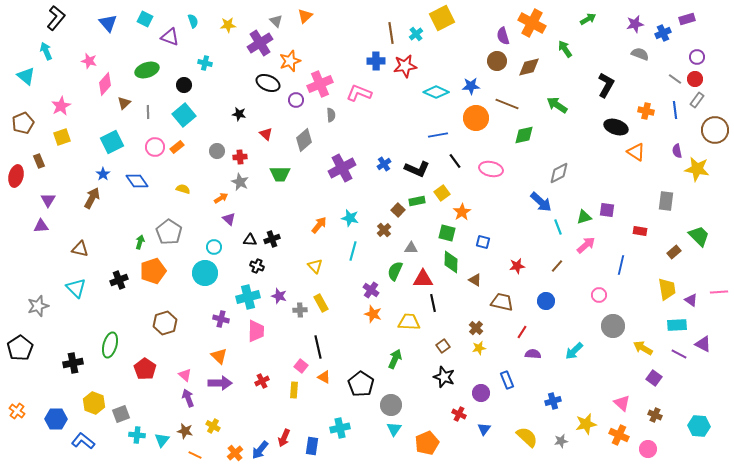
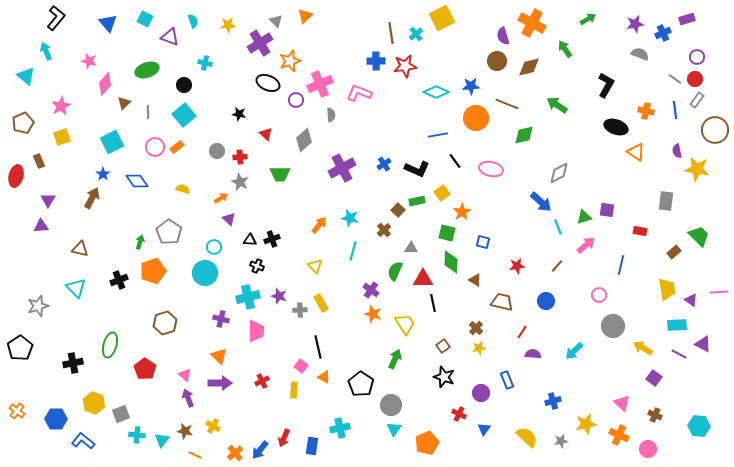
yellow trapezoid at (409, 322): moved 4 px left, 2 px down; rotated 55 degrees clockwise
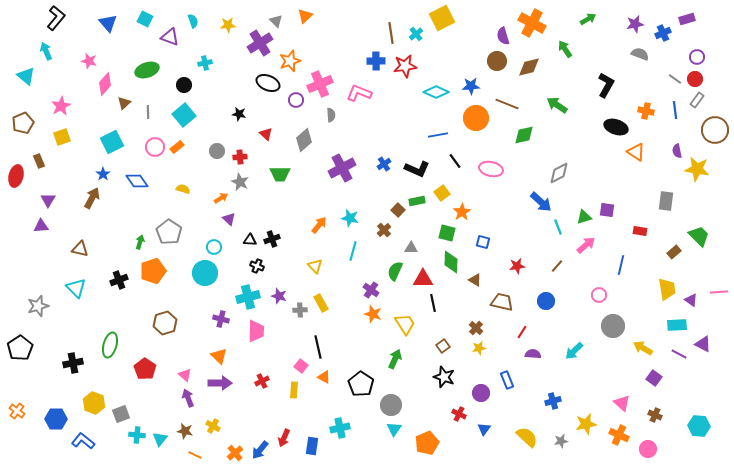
cyan cross at (205, 63): rotated 24 degrees counterclockwise
cyan triangle at (162, 440): moved 2 px left, 1 px up
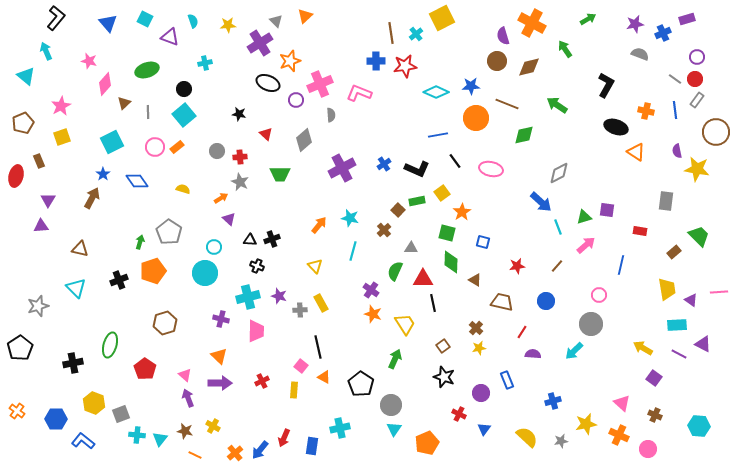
black circle at (184, 85): moved 4 px down
brown circle at (715, 130): moved 1 px right, 2 px down
gray circle at (613, 326): moved 22 px left, 2 px up
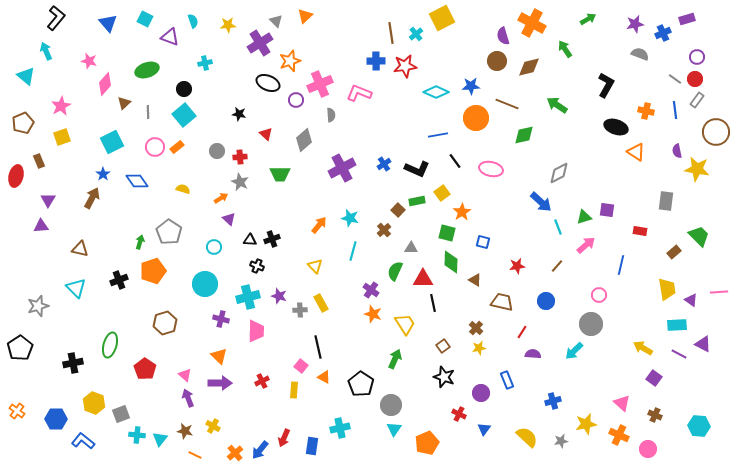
cyan circle at (205, 273): moved 11 px down
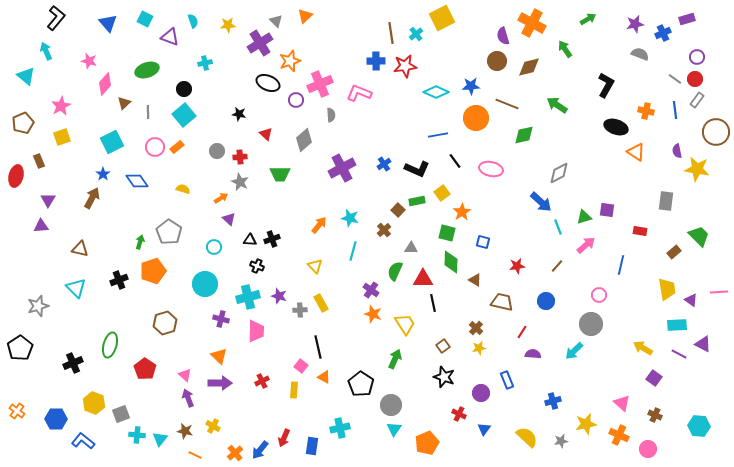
black cross at (73, 363): rotated 12 degrees counterclockwise
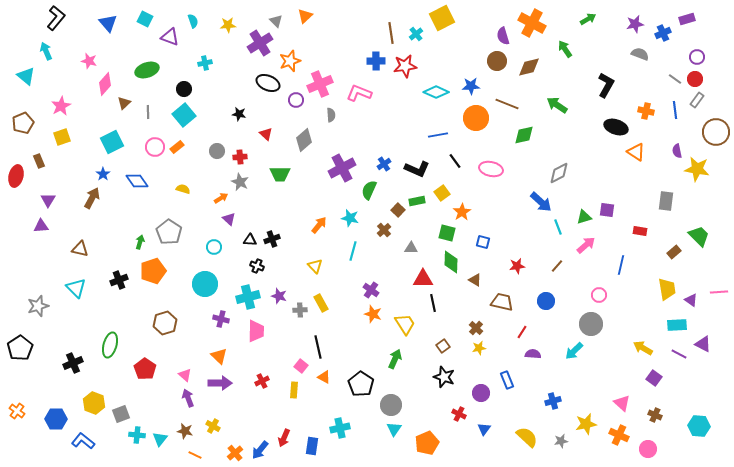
green semicircle at (395, 271): moved 26 px left, 81 px up
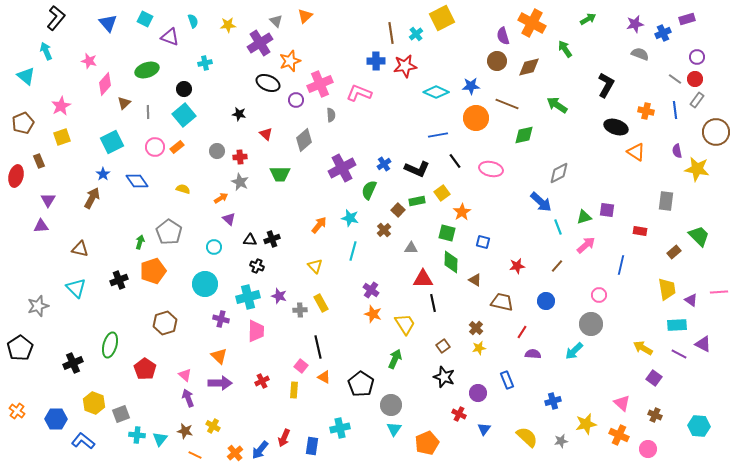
purple circle at (481, 393): moved 3 px left
